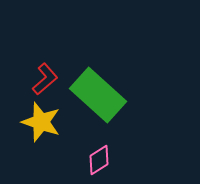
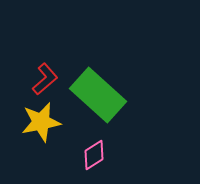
yellow star: rotated 30 degrees counterclockwise
pink diamond: moved 5 px left, 5 px up
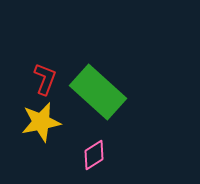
red L-shape: rotated 28 degrees counterclockwise
green rectangle: moved 3 px up
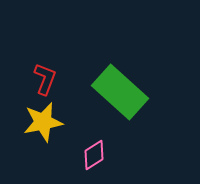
green rectangle: moved 22 px right
yellow star: moved 2 px right
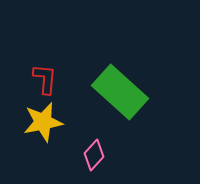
red L-shape: rotated 16 degrees counterclockwise
pink diamond: rotated 16 degrees counterclockwise
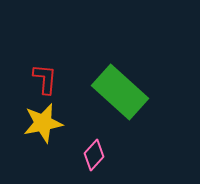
yellow star: moved 1 px down
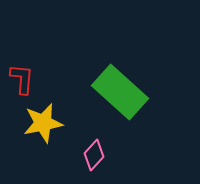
red L-shape: moved 23 px left
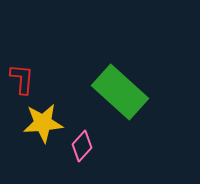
yellow star: rotated 6 degrees clockwise
pink diamond: moved 12 px left, 9 px up
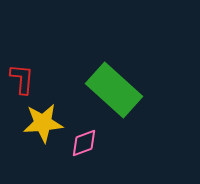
green rectangle: moved 6 px left, 2 px up
pink diamond: moved 2 px right, 3 px up; rotated 28 degrees clockwise
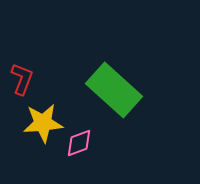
red L-shape: rotated 16 degrees clockwise
pink diamond: moved 5 px left
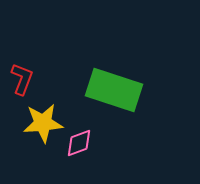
green rectangle: rotated 24 degrees counterclockwise
